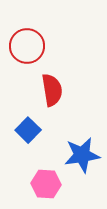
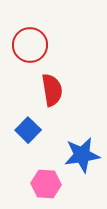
red circle: moved 3 px right, 1 px up
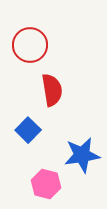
pink hexagon: rotated 12 degrees clockwise
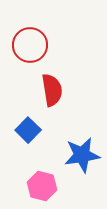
pink hexagon: moved 4 px left, 2 px down
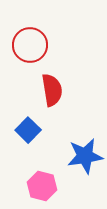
blue star: moved 3 px right, 1 px down
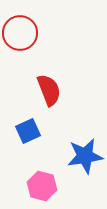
red circle: moved 10 px left, 12 px up
red semicircle: moved 3 px left; rotated 12 degrees counterclockwise
blue square: moved 1 px down; rotated 20 degrees clockwise
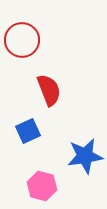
red circle: moved 2 px right, 7 px down
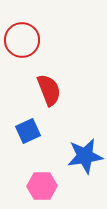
pink hexagon: rotated 16 degrees counterclockwise
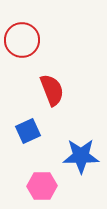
red semicircle: moved 3 px right
blue star: moved 4 px left; rotated 9 degrees clockwise
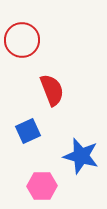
blue star: rotated 15 degrees clockwise
